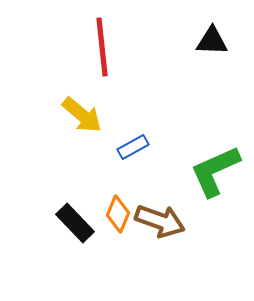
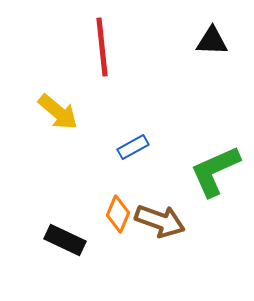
yellow arrow: moved 24 px left, 3 px up
black rectangle: moved 10 px left, 17 px down; rotated 21 degrees counterclockwise
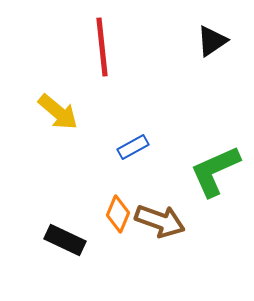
black triangle: rotated 36 degrees counterclockwise
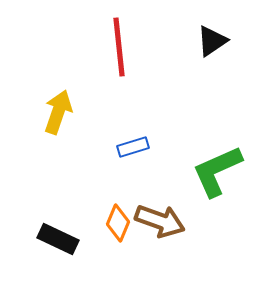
red line: moved 17 px right
yellow arrow: rotated 111 degrees counterclockwise
blue rectangle: rotated 12 degrees clockwise
green L-shape: moved 2 px right
orange diamond: moved 9 px down
black rectangle: moved 7 px left, 1 px up
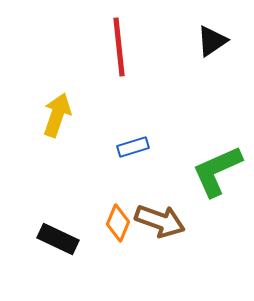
yellow arrow: moved 1 px left, 3 px down
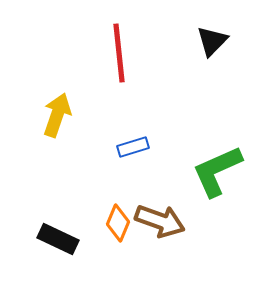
black triangle: rotated 12 degrees counterclockwise
red line: moved 6 px down
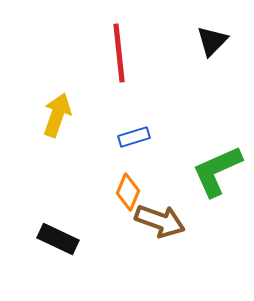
blue rectangle: moved 1 px right, 10 px up
orange diamond: moved 10 px right, 31 px up
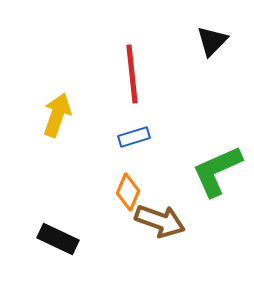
red line: moved 13 px right, 21 px down
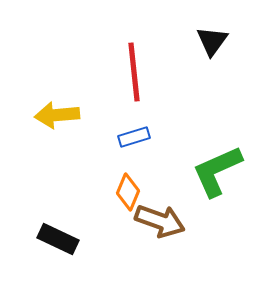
black triangle: rotated 8 degrees counterclockwise
red line: moved 2 px right, 2 px up
yellow arrow: rotated 114 degrees counterclockwise
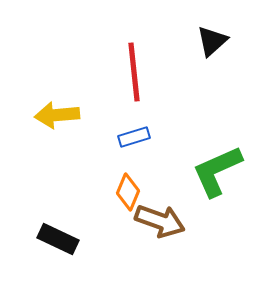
black triangle: rotated 12 degrees clockwise
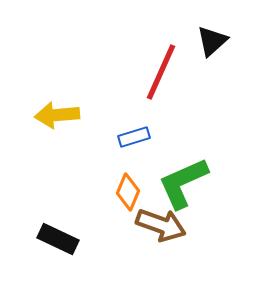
red line: moved 27 px right; rotated 30 degrees clockwise
green L-shape: moved 34 px left, 12 px down
brown arrow: moved 1 px right, 4 px down
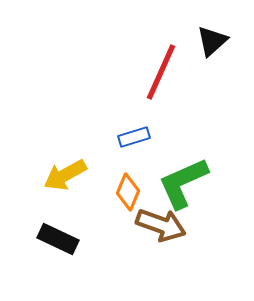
yellow arrow: moved 8 px right, 60 px down; rotated 24 degrees counterclockwise
